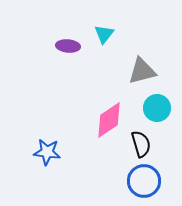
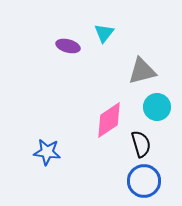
cyan triangle: moved 1 px up
purple ellipse: rotated 10 degrees clockwise
cyan circle: moved 1 px up
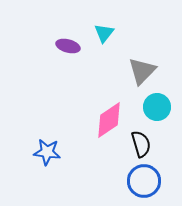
gray triangle: rotated 32 degrees counterclockwise
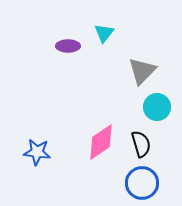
purple ellipse: rotated 15 degrees counterclockwise
pink diamond: moved 8 px left, 22 px down
blue star: moved 10 px left
blue circle: moved 2 px left, 2 px down
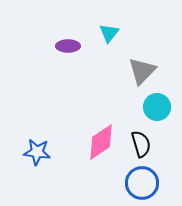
cyan triangle: moved 5 px right
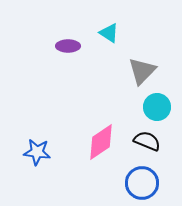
cyan triangle: rotated 35 degrees counterclockwise
black semicircle: moved 6 px right, 3 px up; rotated 52 degrees counterclockwise
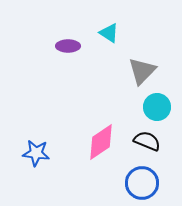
blue star: moved 1 px left, 1 px down
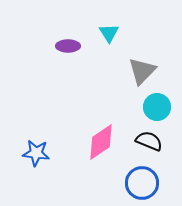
cyan triangle: rotated 25 degrees clockwise
black semicircle: moved 2 px right
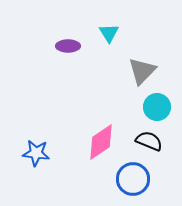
blue circle: moved 9 px left, 4 px up
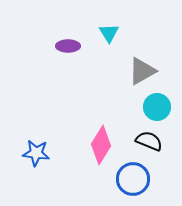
gray triangle: rotated 16 degrees clockwise
pink diamond: moved 3 px down; rotated 24 degrees counterclockwise
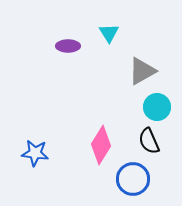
black semicircle: rotated 136 degrees counterclockwise
blue star: moved 1 px left
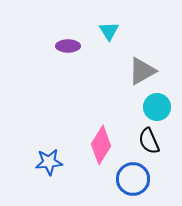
cyan triangle: moved 2 px up
blue star: moved 14 px right, 9 px down; rotated 12 degrees counterclockwise
